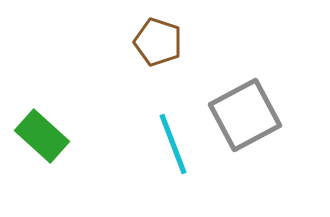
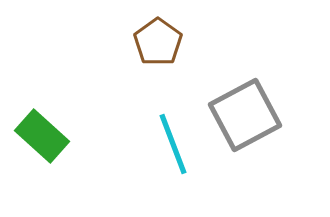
brown pentagon: rotated 18 degrees clockwise
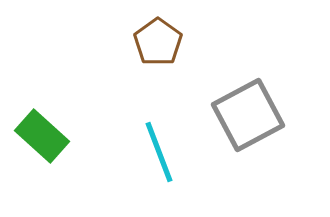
gray square: moved 3 px right
cyan line: moved 14 px left, 8 px down
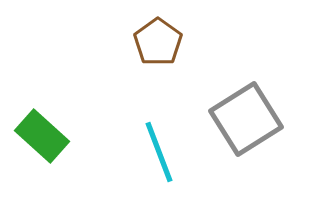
gray square: moved 2 px left, 4 px down; rotated 4 degrees counterclockwise
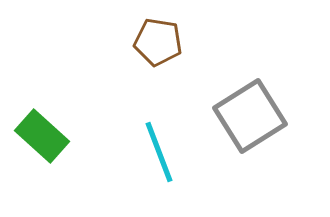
brown pentagon: rotated 27 degrees counterclockwise
gray square: moved 4 px right, 3 px up
